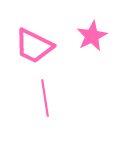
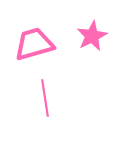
pink trapezoid: moved 2 px up; rotated 138 degrees clockwise
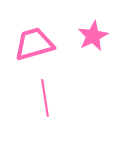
pink star: moved 1 px right
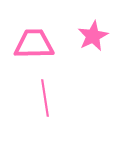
pink trapezoid: rotated 15 degrees clockwise
